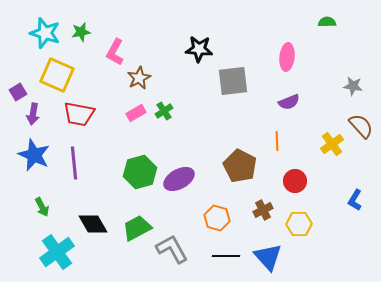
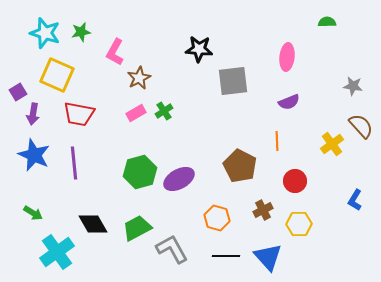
green arrow: moved 9 px left, 6 px down; rotated 30 degrees counterclockwise
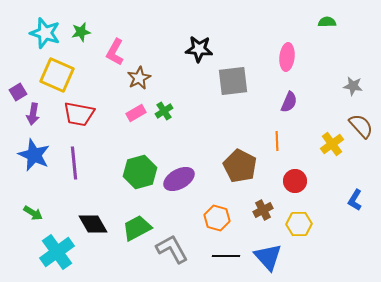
purple semicircle: rotated 45 degrees counterclockwise
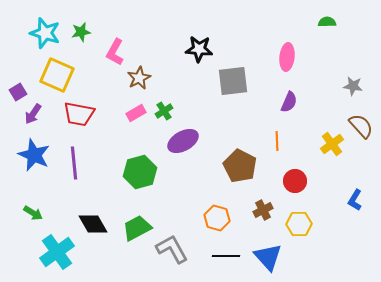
purple arrow: rotated 25 degrees clockwise
purple ellipse: moved 4 px right, 38 px up
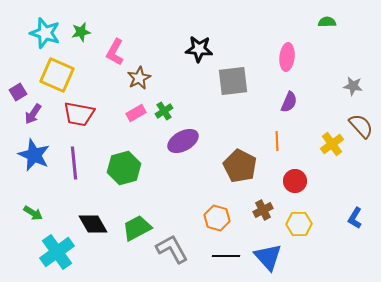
green hexagon: moved 16 px left, 4 px up
blue L-shape: moved 18 px down
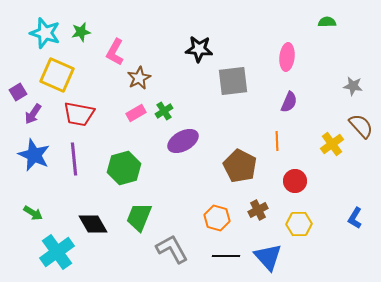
purple line: moved 4 px up
brown cross: moved 5 px left
green trapezoid: moved 2 px right, 11 px up; rotated 40 degrees counterclockwise
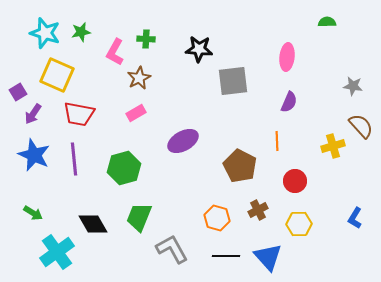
green cross: moved 18 px left, 72 px up; rotated 36 degrees clockwise
yellow cross: moved 1 px right, 2 px down; rotated 20 degrees clockwise
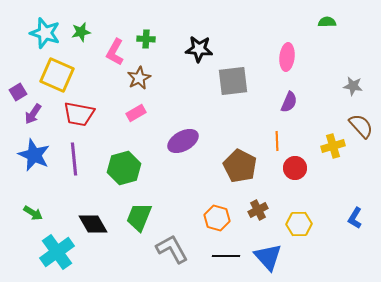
red circle: moved 13 px up
